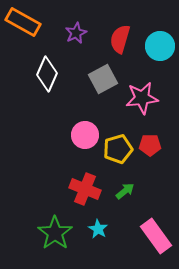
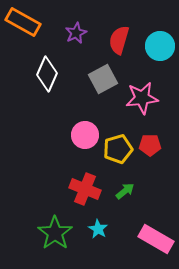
red semicircle: moved 1 px left, 1 px down
pink rectangle: moved 3 px down; rotated 24 degrees counterclockwise
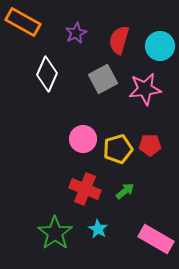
pink star: moved 3 px right, 9 px up
pink circle: moved 2 px left, 4 px down
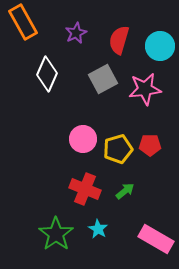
orange rectangle: rotated 32 degrees clockwise
green star: moved 1 px right, 1 px down
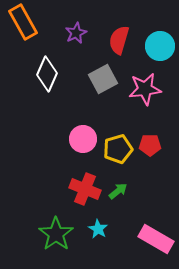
green arrow: moved 7 px left
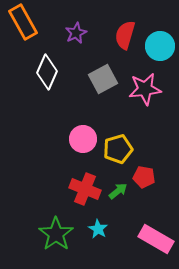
red semicircle: moved 6 px right, 5 px up
white diamond: moved 2 px up
red pentagon: moved 6 px left, 32 px down; rotated 10 degrees clockwise
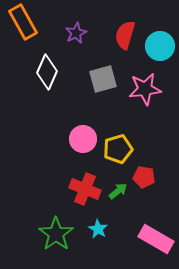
gray square: rotated 12 degrees clockwise
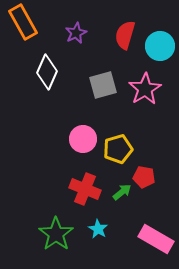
gray square: moved 6 px down
pink star: rotated 24 degrees counterclockwise
green arrow: moved 4 px right, 1 px down
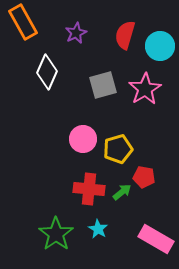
red cross: moved 4 px right; rotated 16 degrees counterclockwise
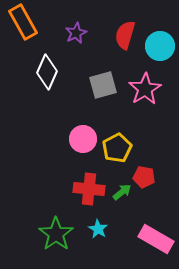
yellow pentagon: moved 1 px left, 1 px up; rotated 12 degrees counterclockwise
